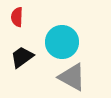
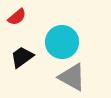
red semicircle: rotated 132 degrees counterclockwise
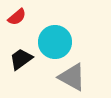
cyan circle: moved 7 px left
black trapezoid: moved 1 px left, 2 px down
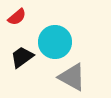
black trapezoid: moved 1 px right, 2 px up
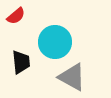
red semicircle: moved 1 px left, 1 px up
black trapezoid: moved 1 px left, 5 px down; rotated 120 degrees clockwise
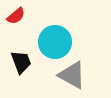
black trapezoid: rotated 15 degrees counterclockwise
gray triangle: moved 2 px up
